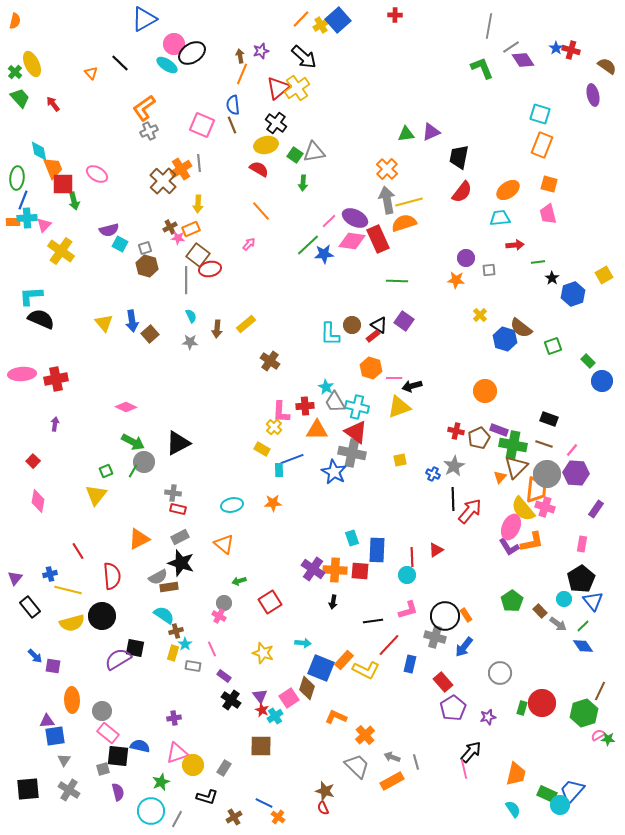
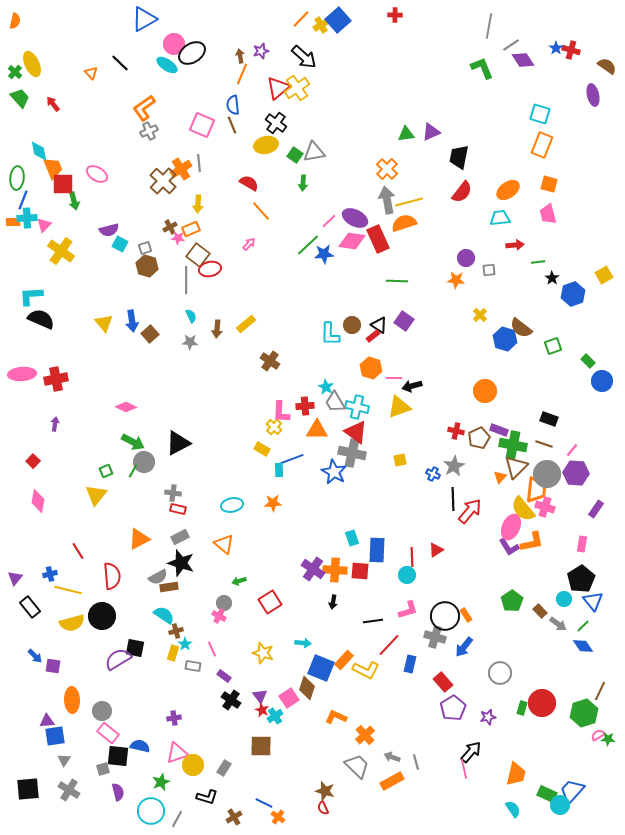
gray line at (511, 47): moved 2 px up
red semicircle at (259, 169): moved 10 px left, 14 px down
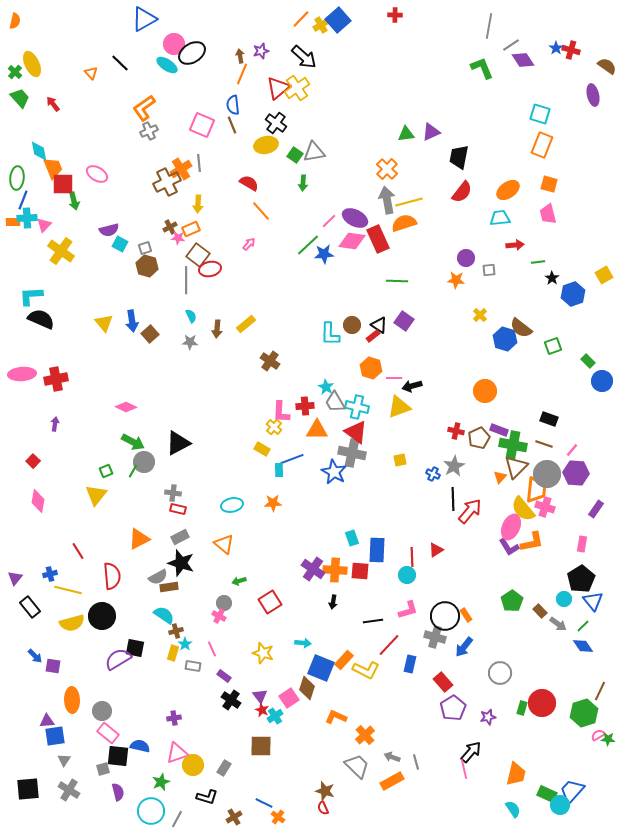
brown cross at (163, 181): moved 4 px right, 1 px down; rotated 20 degrees clockwise
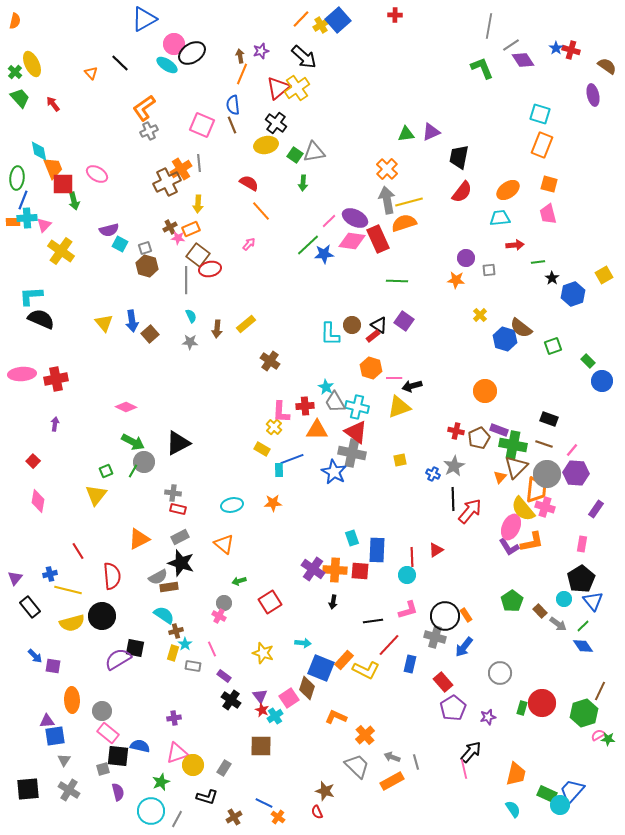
red semicircle at (323, 808): moved 6 px left, 4 px down
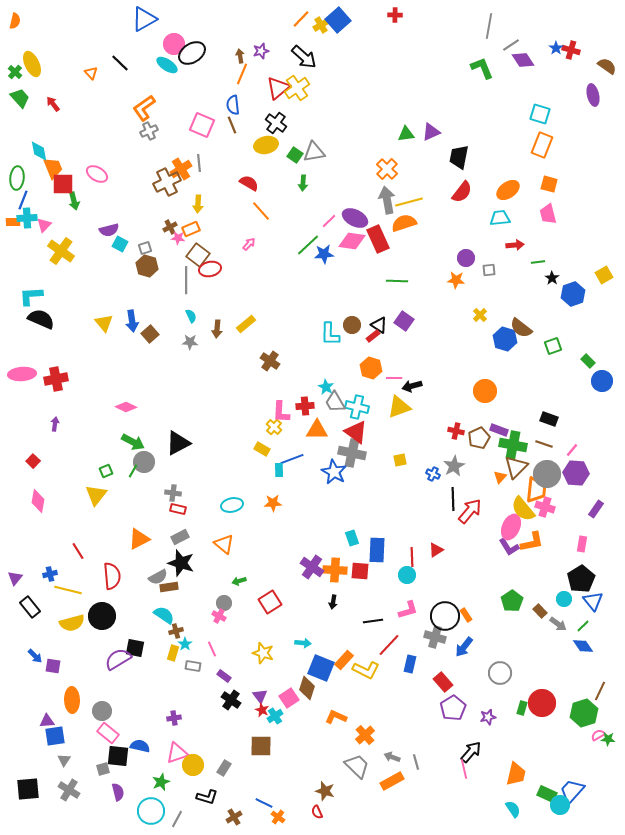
purple cross at (313, 569): moved 1 px left, 2 px up
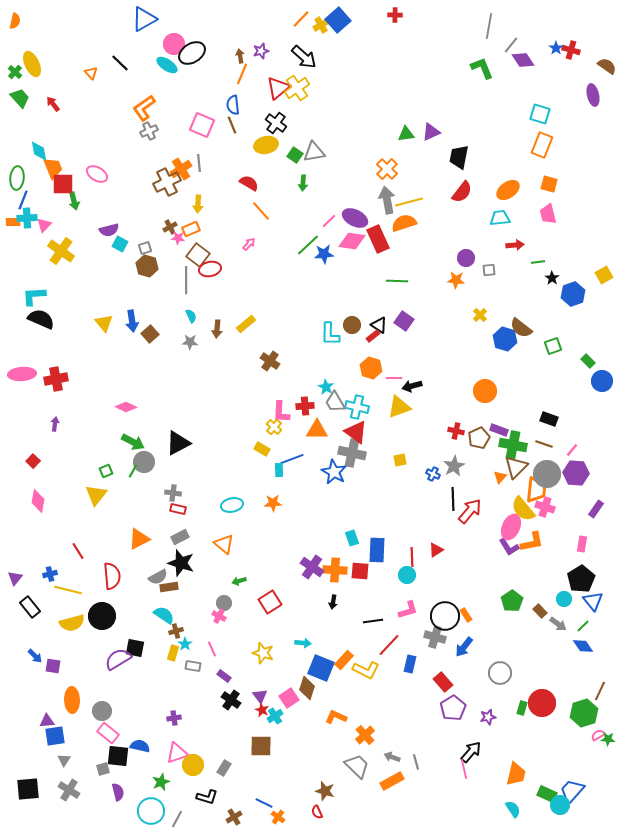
gray line at (511, 45): rotated 18 degrees counterclockwise
cyan L-shape at (31, 296): moved 3 px right
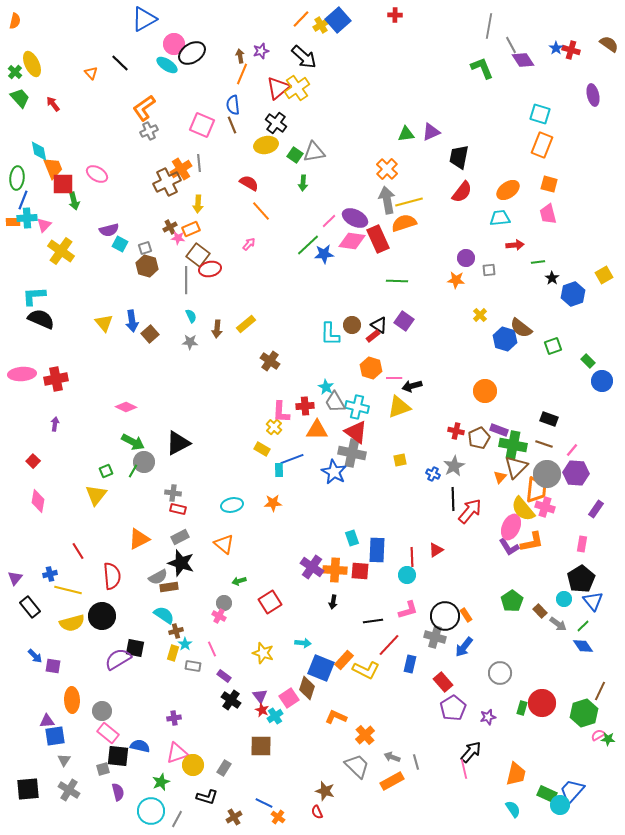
gray line at (511, 45): rotated 66 degrees counterclockwise
brown semicircle at (607, 66): moved 2 px right, 22 px up
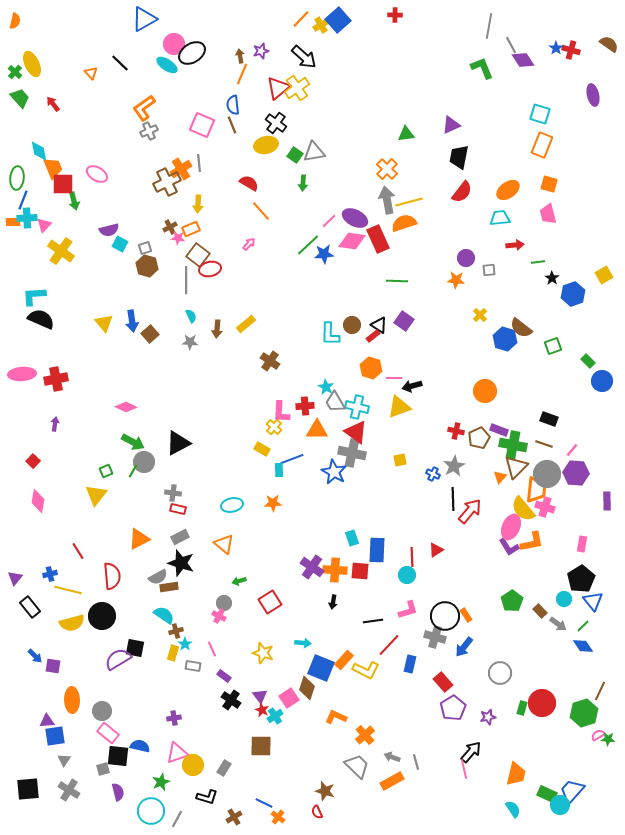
purple triangle at (431, 132): moved 20 px right, 7 px up
purple rectangle at (596, 509): moved 11 px right, 8 px up; rotated 36 degrees counterclockwise
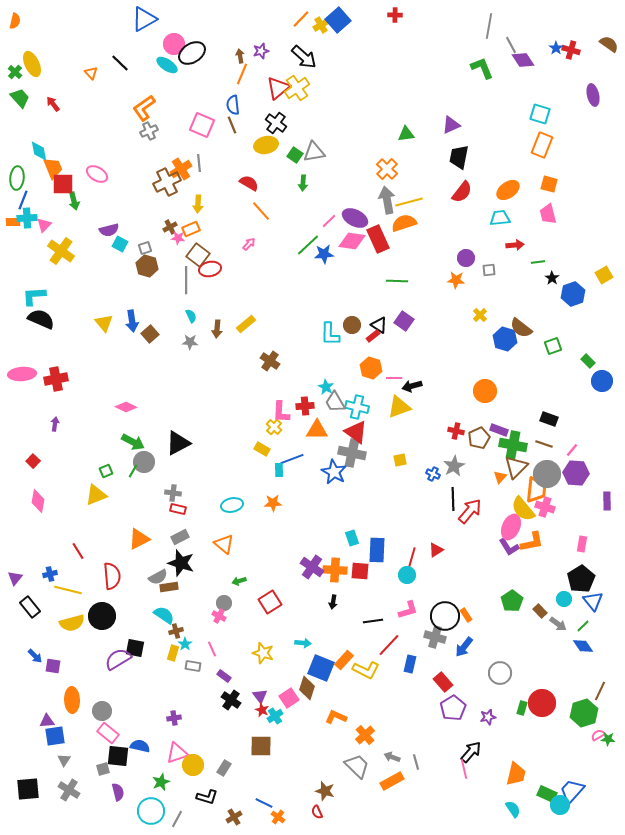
yellow triangle at (96, 495): rotated 30 degrees clockwise
red line at (412, 557): rotated 18 degrees clockwise
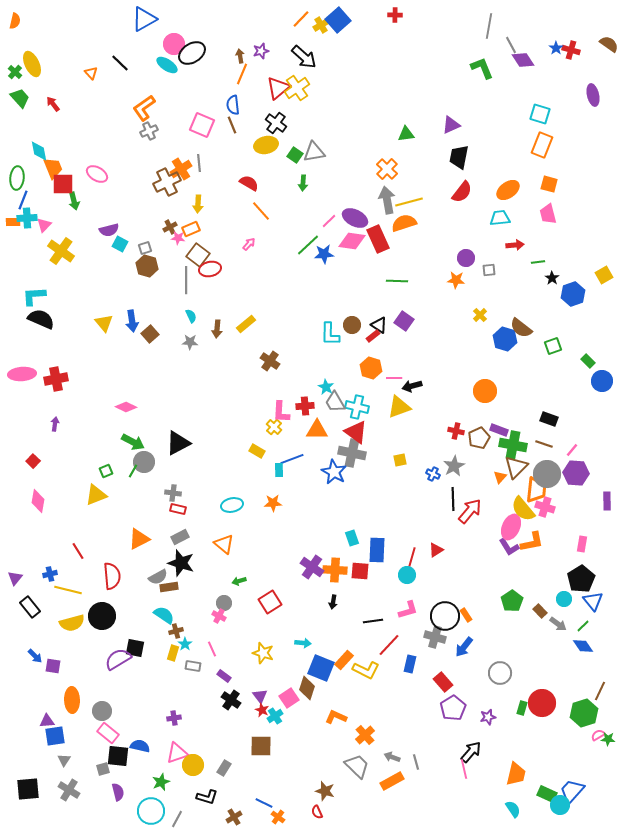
yellow rectangle at (262, 449): moved 5 px left, 2 px down
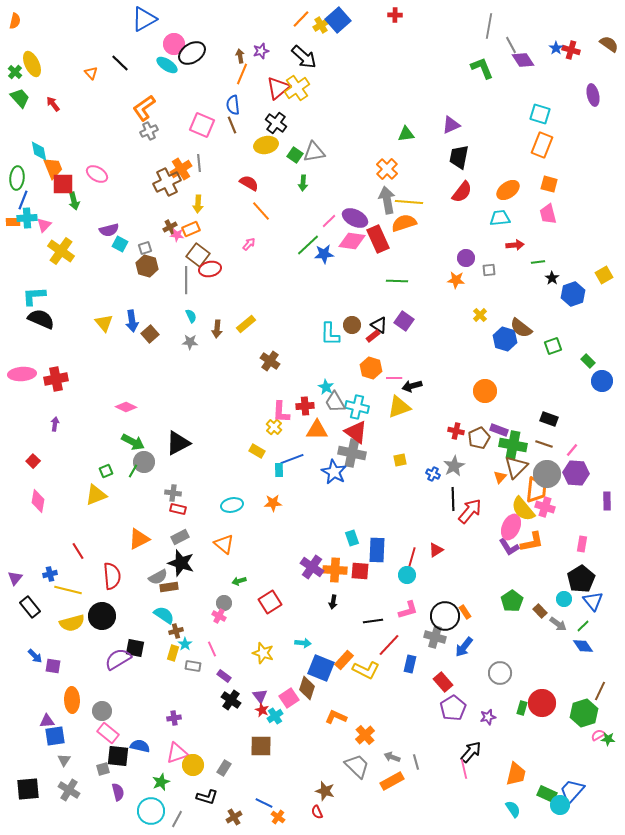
yellow line at (409, 202): rotated 20 degrees clockwise
pink star at (178, 238): moved 1 px left, 3 px up
orange rectangle at (466, 615): moved 1 px left, 3 px up
